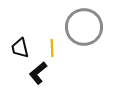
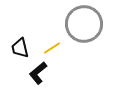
gray circle: moved 3 px up
yellow line: rotated 60 degrees clockwise
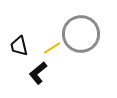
gray circle: moved 3 px left, 10 px down
black trapezoid: moved 1 px left, 2 px up
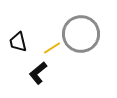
black trapezoid: moved 1 px left, 4 px up
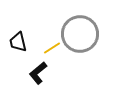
gray circle: moved 1 px left
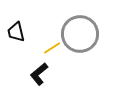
black trapezoid: moved 2 px left, 10 px up
black L-shape: moved 1 px right, 1 px down
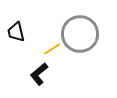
yellow line: moved 1 px down
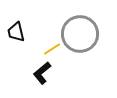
black L-shape: moved 3 px right, 1 px up
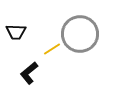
black trapezoid: rotated 75 degrees counterclockwise
black L-shape: moved 13 px left
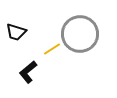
black trapezoid: rotated 15 degrees clockwise
black L-shape: moved 1 px left, 1 px up
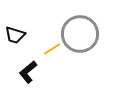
black trapezoid: moved 1 px left, 3 px down
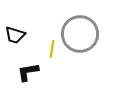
yellow line: rotated 48 degrees counterclockwise
black L-shape: rotated 30 degrees clockwise
